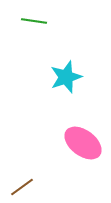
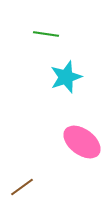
green line: moved 12 px right, 13 px down
pink ellipse: moved 1 px left, 1 px up
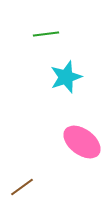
green line: rotated 15 degrees counterclockwise
